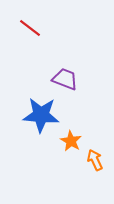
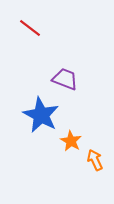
blue star: rotated 24 degrees clockwise
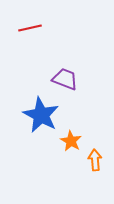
red line: rotated 50 degrees counterclockwise
orange arrow: rotated 20 degrees clockwise
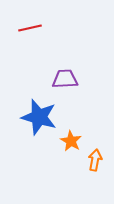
purple trapezoid: rotated 24 degrees counterclockwise
blue star: moved 2 px left, 2 px down; rotated 12 degrees counterclockwise
orange arrow: rotated 15 degrees clockwise
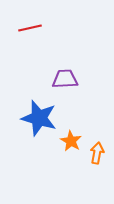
blue star: moved 1 px down
orange arrow: moved 2 px right, 7 px up
